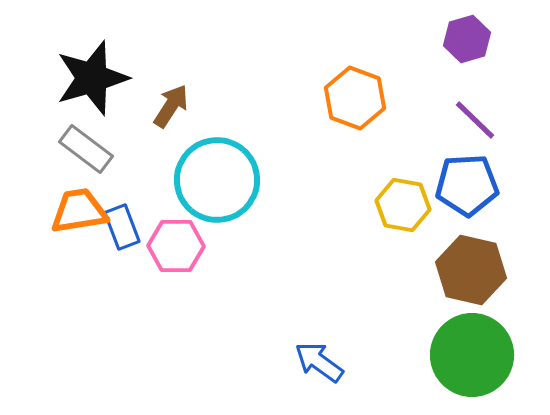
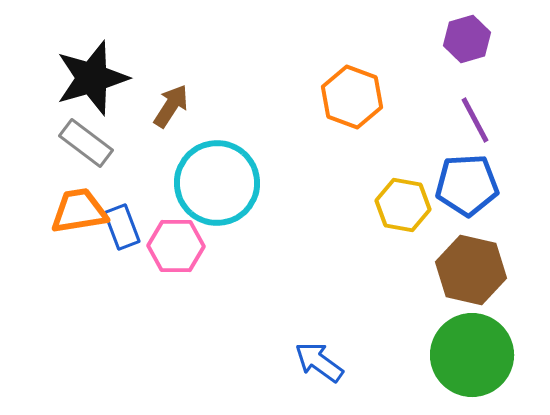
orange hexagon: moved 3 px left, 1 px up
purple line: rotated 18 degrees clockwise
gray rectangle: moved 6 px up
cyan circle: moved 3 px down
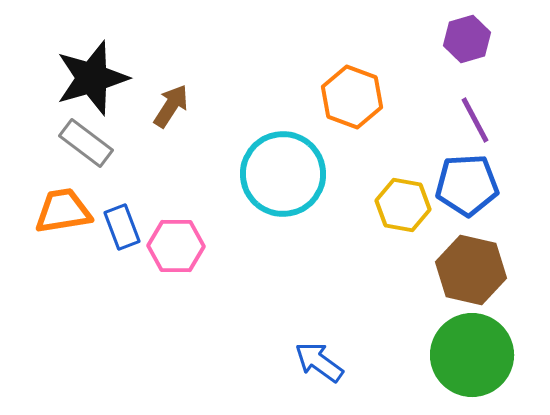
cyan circle: moved 66 px right, 9 px up
orange trapezoid: moved 16 px left
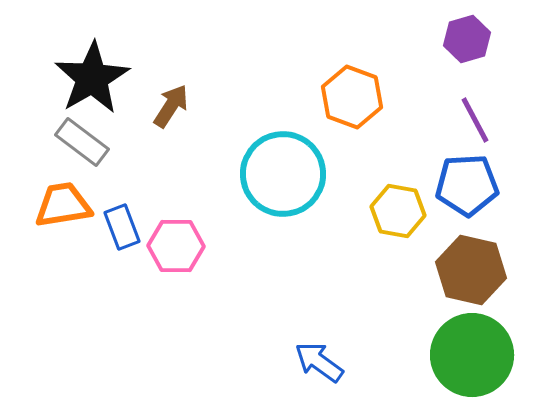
black star: rotated 14 degrees counterclockwise
gray rectangle: moved 4 px left, 1 px up
yellow hexagon: moved 5 px left, 6 px down
orange trapezoid: moved 6 px up
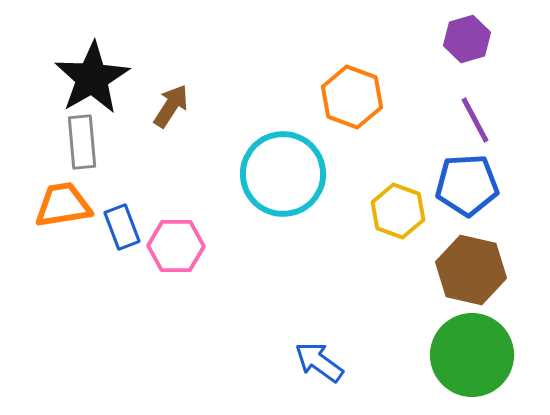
gray rectangle: rotated 48 degrees clockwise
yellow hexagon: rotated 10 degrees clockwise
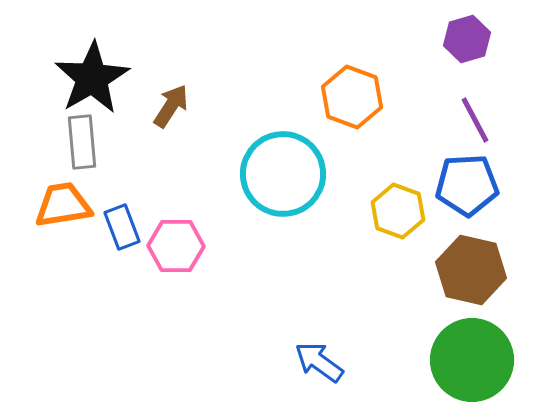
green circle: moved 5 px down
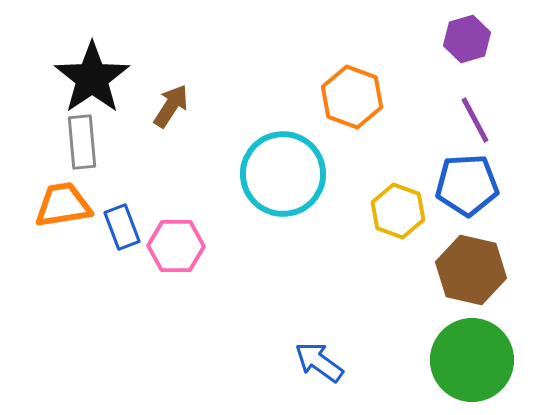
black star: rotated 4 degrees counterclockwise
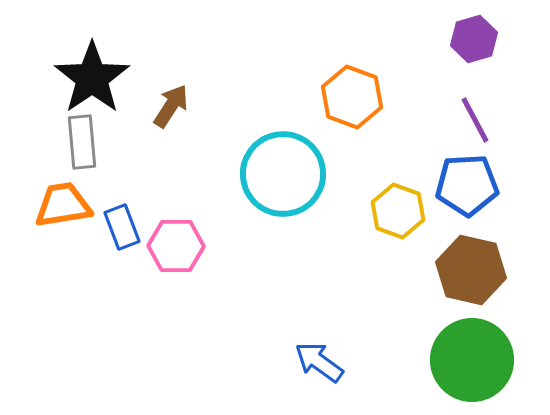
purple hexagon: moved 7 px right
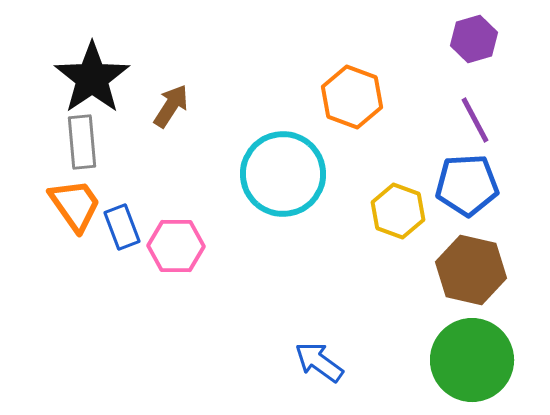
orange trapezoid: moved 12 px right; rotated 64 degrees clockwise
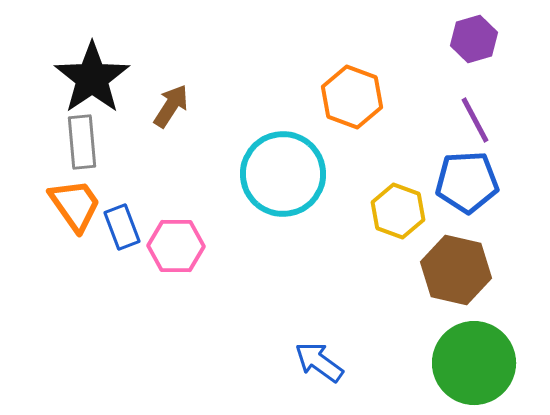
blue pentagon: moved 3 px up
brown hexagon: moved 15 px left
green circle: moved 2 px right, 3 px down
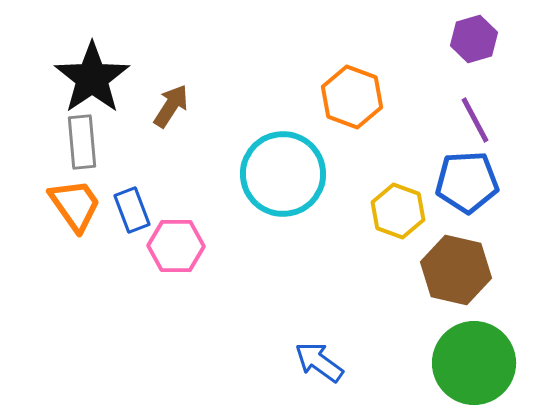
blue rectangle: moved 10 px right, 17 px up
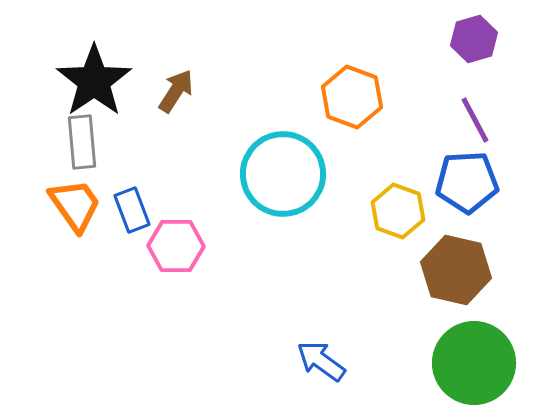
black star: moved 2 px right, 3 px down
brown arrow: moved 5 px right, 15 px up
blue arrow: moved 2 px right, 1 px up
